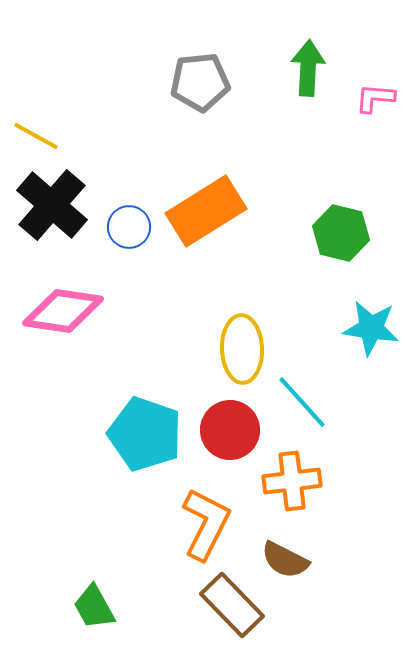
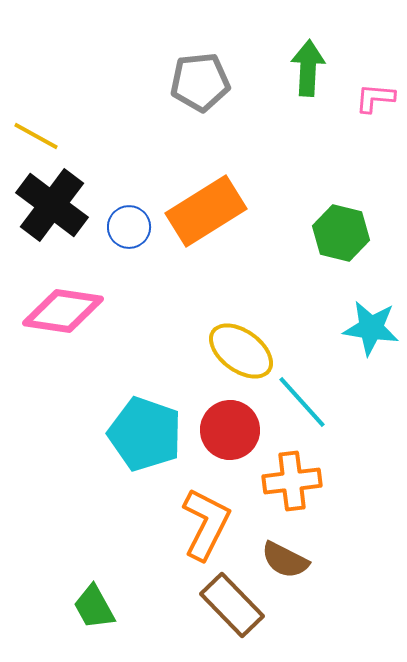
black cross: rotated 4 degrees counterclockwise
yellow ellipse: moved 1 px left, 2 px down; rotated 52 degrees counterclockwise
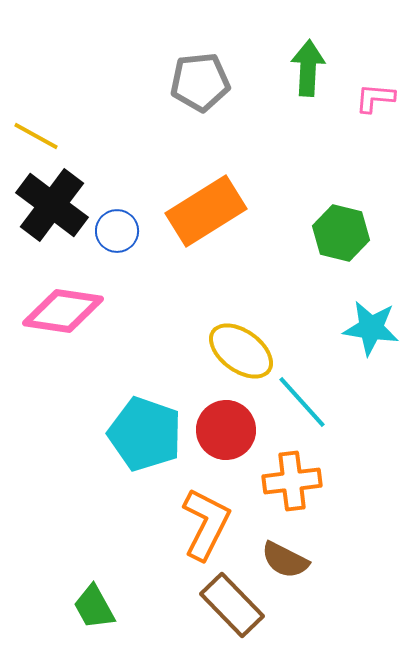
blue circle: moved 12 px left, 4 px down
red circle: moved 4 px left
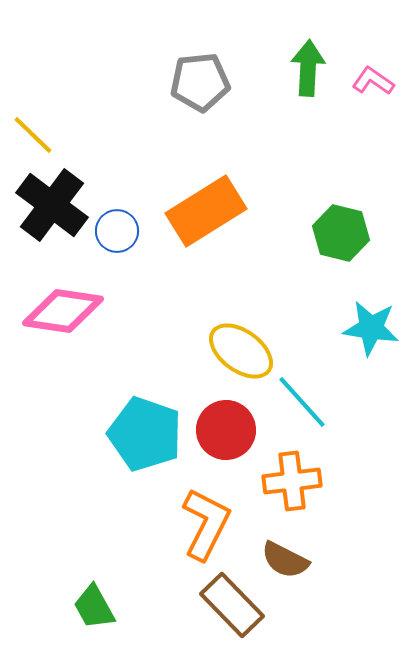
pink L-shape: moved 2 px left, 17 px up; rotated 30 degrees clockwise
yellow line: moved 3 px left, 1 px up; rotated 15 degrees clockwise
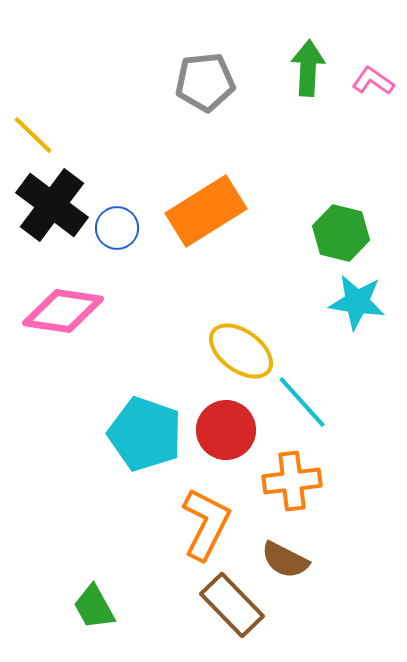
gray pentagon: moved 5 px right
blue circle: moved 3 px up
cyan star: moved 14 px left, 26 px up
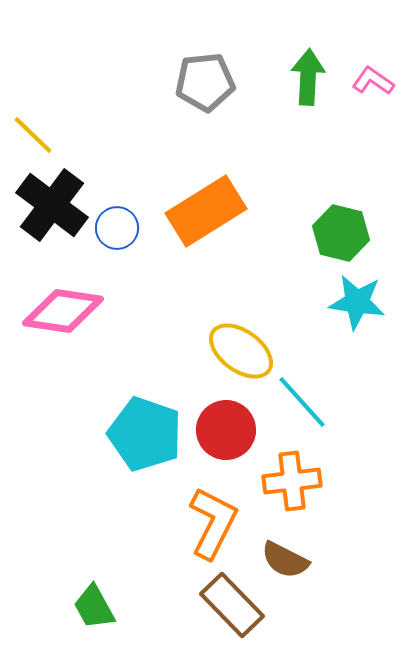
green arrow: moved 9 px down
orange L-shape: moved 7 px right, 1 px up
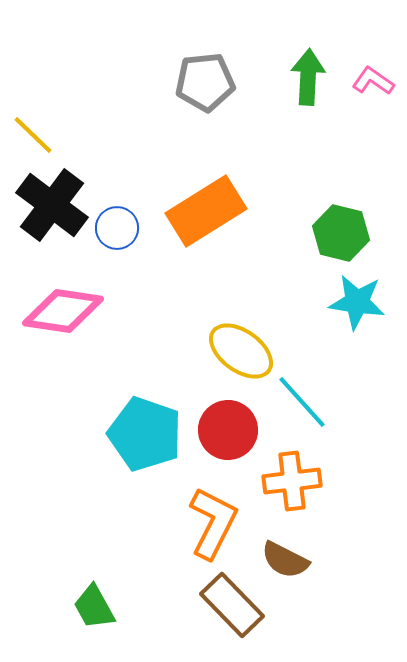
red circle: moved 2 px right
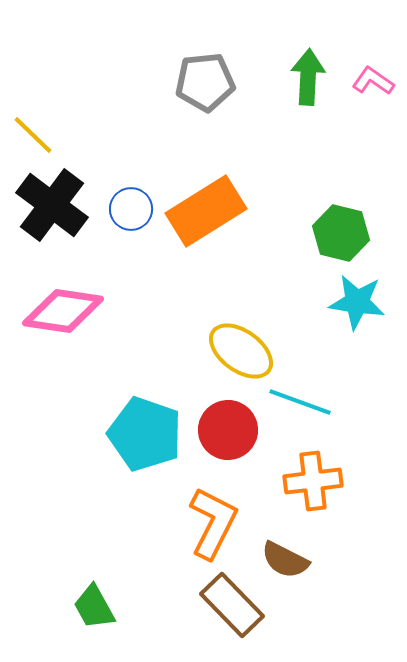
blue circle: moved 14 px right, 19 px up
cyan line: moved 2 px left; rotated 28 degrees counterclockwise
orange cross: moved 21 px right
